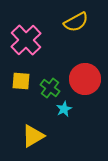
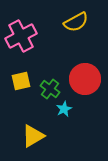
pink cross: moved 5 px left, 4 px up; rotated 16 degrees clockwise
yellow square: rotated 18 degrees counterclockwise
green cross: moved 1 px down
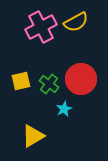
pink cross: moved 20 px right, 9 px up
red circle: moved 4 px left
green cross: moved 1 px left, 5 px up
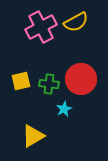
green cross: rotated 30 degrees counterclockwise
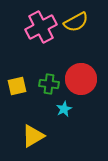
yellow square: moved 4 px left, 5 px down
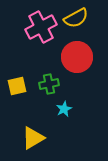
yellow semicircle: moved 4 px up
red circle: moved 4 px left, 22 px up
green cross: rotated 18 degrees counterclockwise
yellow triangle: moved 2 px down
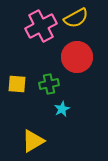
pink cross: moved 1 px up
yellow square: moved 2 px up; rotated 18 degrees clockwise
cyan star: moved 2 px left
yellow triangle: moved 3 px down
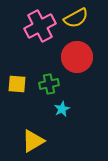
pink cross: moved 1 px left
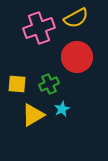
pink cross: moved 1 px left, 2 px down; rotated 8 degrees clockwise
green cross: rotated 12 degrees counterclockwise
yellow triangle: moved 26 px up
